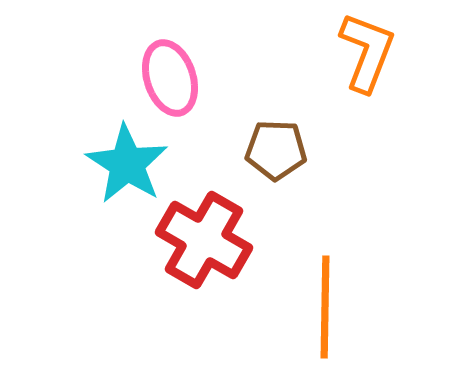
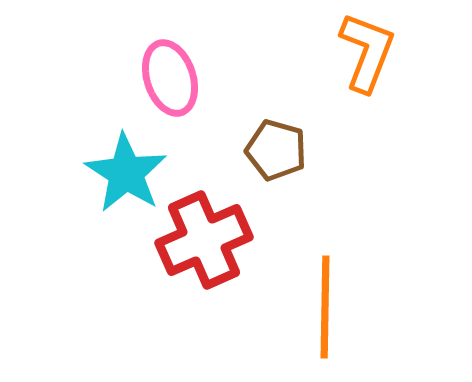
brown pentagon: rotated 14 degrees clockwise
cyan star: moved 1 px left, 9 px down
red cross: rotated 36 degrees clockwise
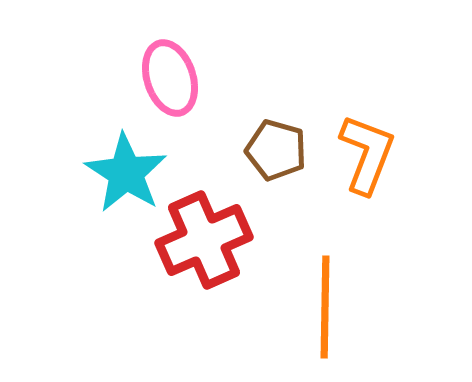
orange L-shape: moved 102 px down
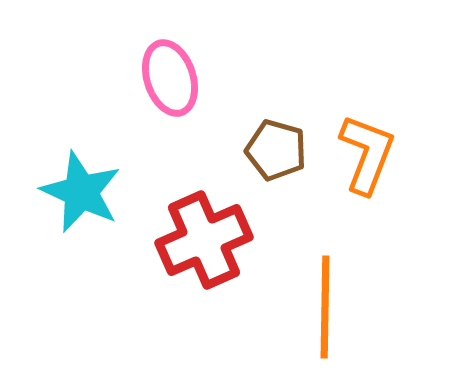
cyan star: moved 45 px left, 19 px down; rotated 8 degrees counterclockwise
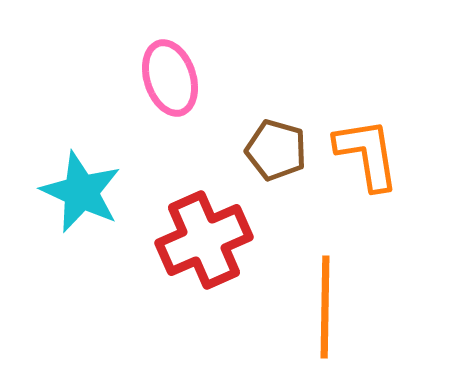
orange L-shape: rotated 30 degrees counterclockwise
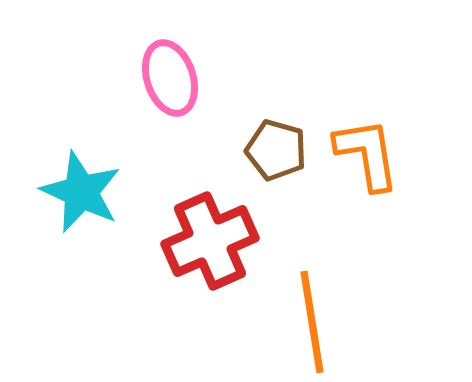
red cross: moved 6 px right, 1 px down
orange line: moved 13 px left, 15 px down; rotated 10 degrees counterclockwise
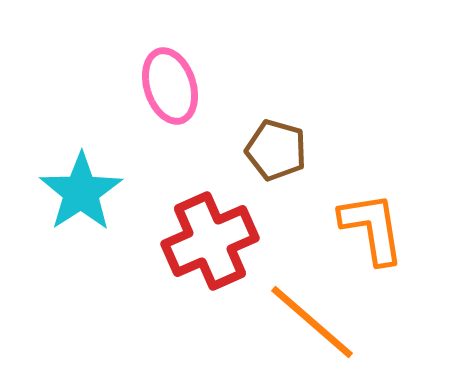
pink ellipse: moved 8 px down
orange L-shape: moved 5 px right, 74 px down
cyan star: rotated 14 degrees clockwise
orange line: rotated 40 degrees counterclockwise
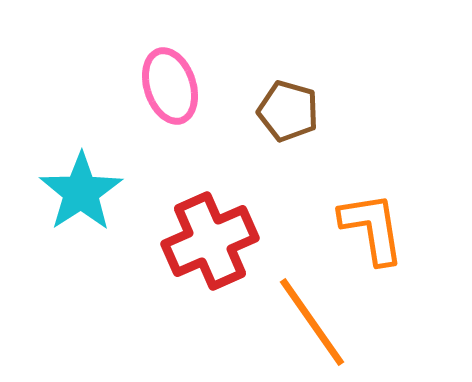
brown pentagon: moved 12 px right, 39 px up
orange line: rotated 14 degrees clockwise
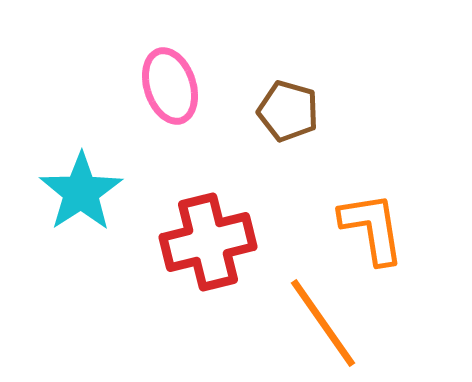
red cross: moved 2 px left, 1 px down; rotated 10 degrees clockwise
orange line: moved 11 px right, 1 px down
